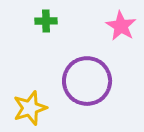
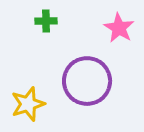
pink star: moved 2 px left, 2 px down
yellow star: moved 2 px left, 4 px up
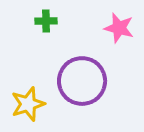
pink star: rotated 16 degrees counterclockwise
purple circle: moved 5 px left
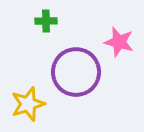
pink star: moved 14 px down
purple circle: moved 6 px left, 9 px up
